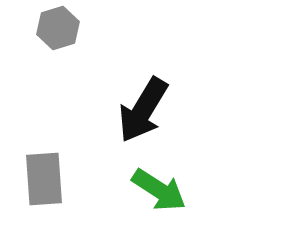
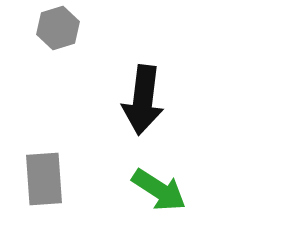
black arrow: moved 10 px up; rotated 24 degrees counterclockwise
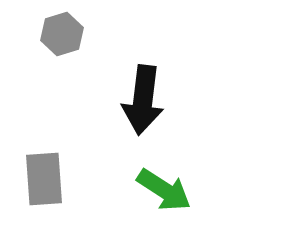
gray hexagon: moved 4 px right, 6 px down
green arrow: moved 5 px right
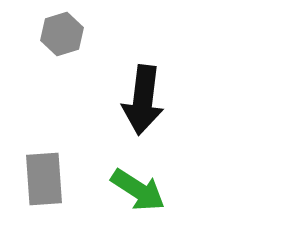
green arrow: moved 26 px left
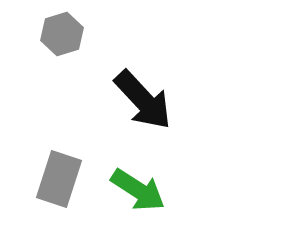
black arrow: rotated 50 degrees counterclockwise
gray rectangle: moved 15 px right; rotated 22 degrees clockwise
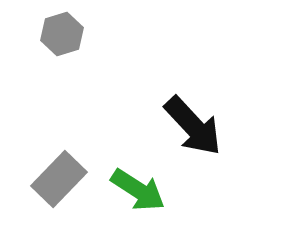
black arrow: moved 50 px right, 26 px down
gray rectangle: rotated 26 degrees clockwise
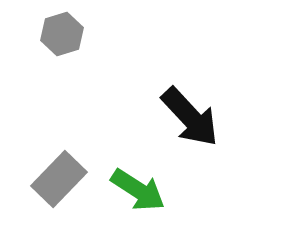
black arrow: moved 3 px left, 9 px up
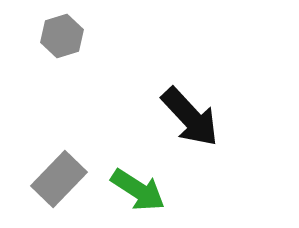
gray hexagon: moved 2 px down
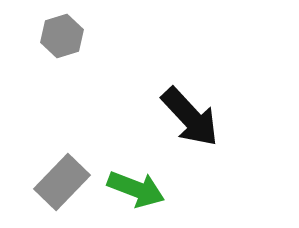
gray rectangle: moved 3 px right, 3 px down
green arrow: moved 2 px left, 1 px up; rotated 12 degrees counterclockwise
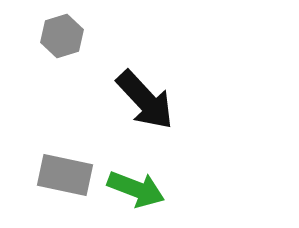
black arrow: moved 45 px left, 17 px up
gray rectangle: moved 3 px right, 7 px up; rotated 58 degrees clockwise
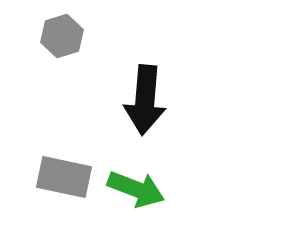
black arrow: rotated 48 degrees clockwise
gray rectangle: moved 1 px left, 2 px down
